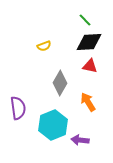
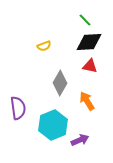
orange arrow: moved 1 px left, 1 px up
purple arrow: rotated 150 degrees clockwise
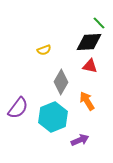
green line: moved 14 px right, 3 px down
yellow semicircle: moved 4 px down
gray diamond: moved 1 px right, 1 px up
purple semicircle: rotated 45 degrees clockwise
cyan hexagon: moved 8 px up
